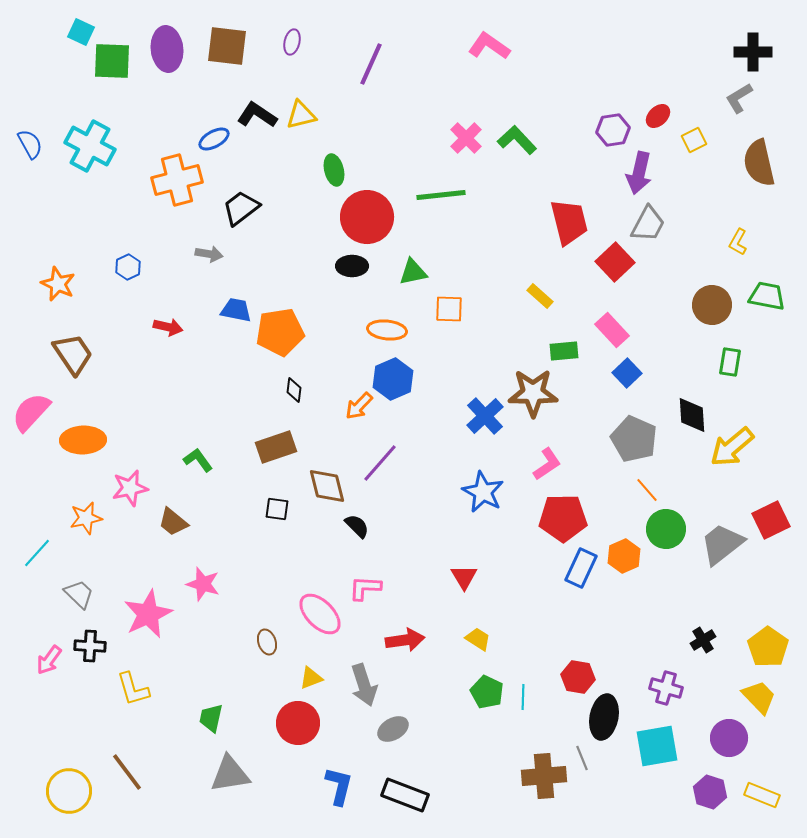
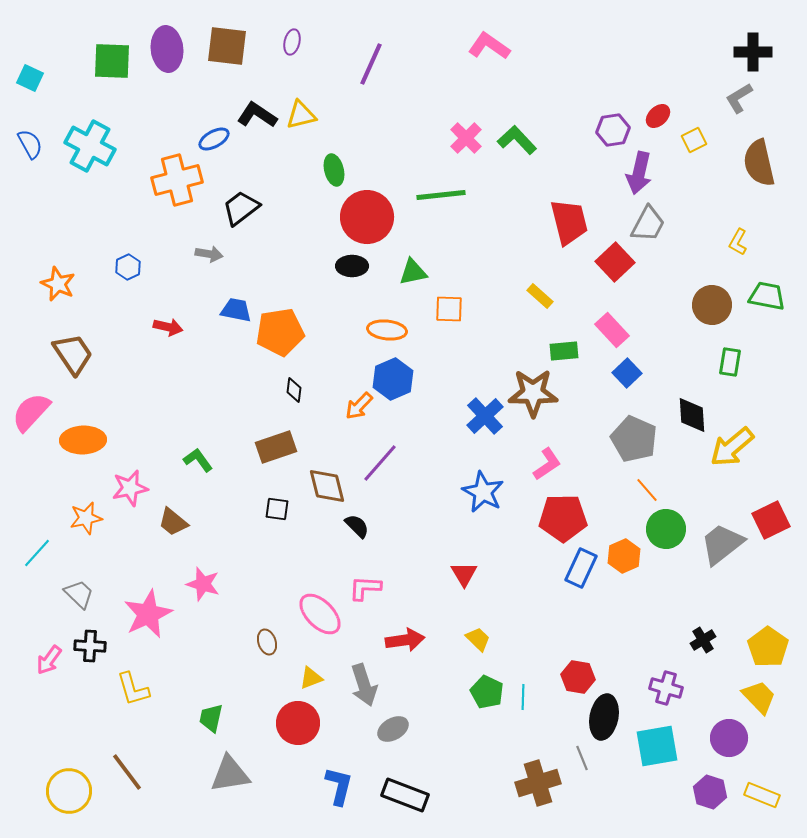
cyan square at (81, 32): moved 51 px left, 46 px down
red triangle at (464, 577): moved 3 px up
yellow trapezoid at (478, 639): rotated 12 degrees clockwise
brown cross at (544, 776): moved 6 px left, 7 px down; rotated 12 degrees counterclockwise
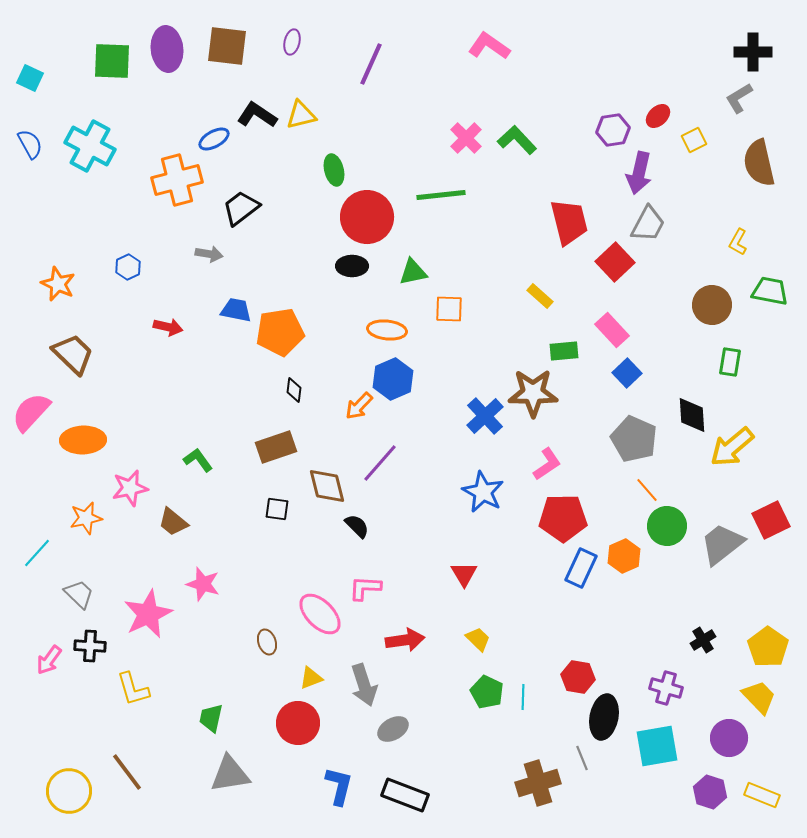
green trapezoid at (767, 296): moved 3 px right, 5 px up
brown trapezoid at (73, 354): rotated 12 degrees counterclockwise
green circle at (666, 529): moved 1 px right, 3 px up
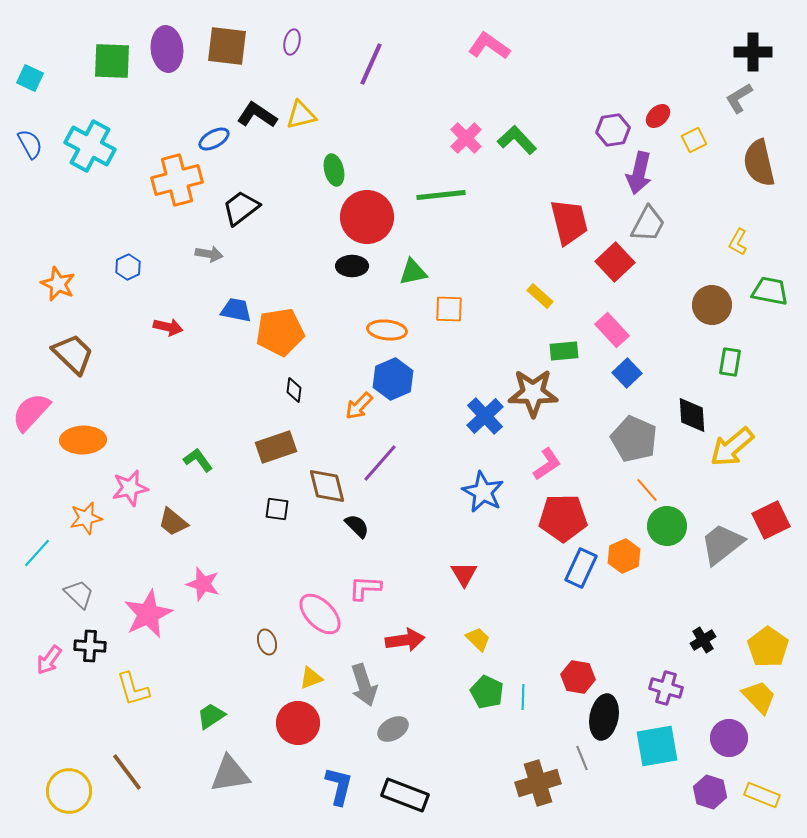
green trapezoid at (211, 718): moved 2 px up; rotated 44 degrees clockwise
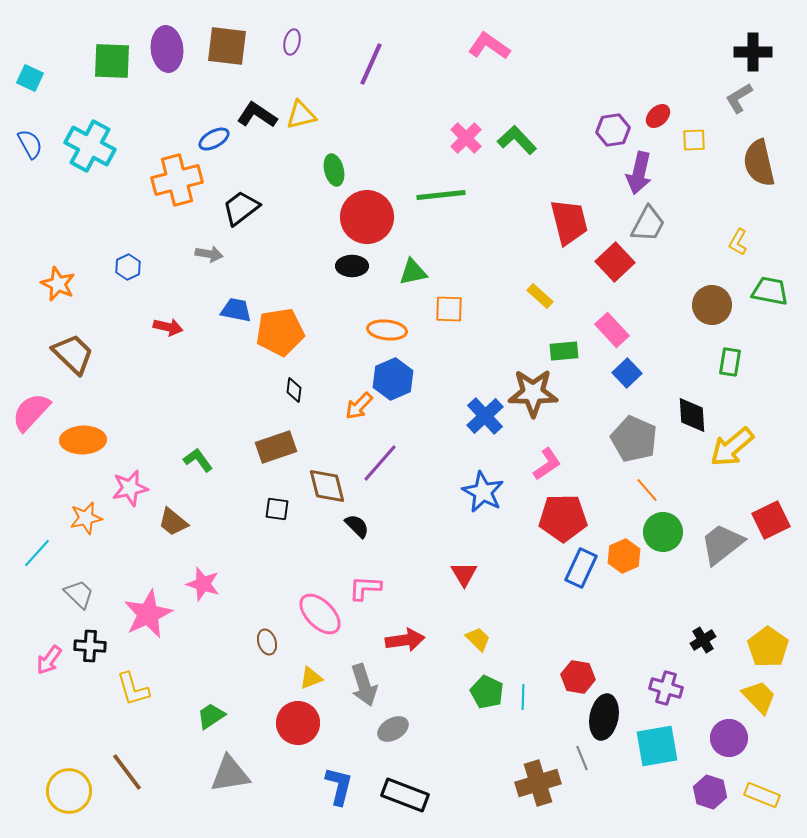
yellow square at (694, 140): rotated 25 degrees clockwise
green circle at (667, 526): moved 4 px left, 6 px down
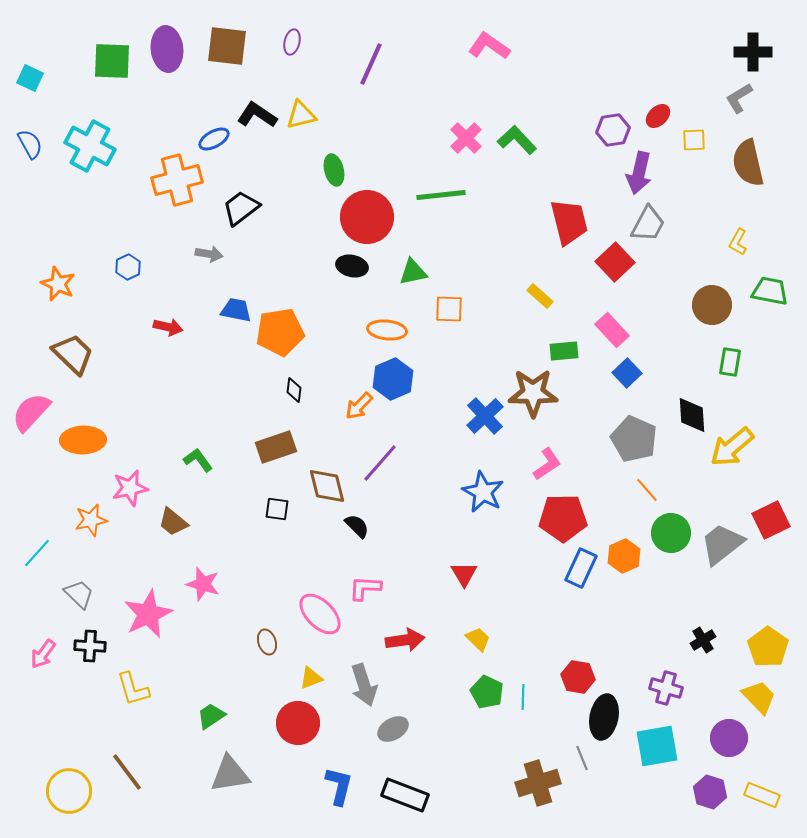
brown semicircle at (759, 163): moved 11 px left
black ellipse at (352, 266): rotated 12 degrees clockwise
orange star at (86, 518): moved 5 px right, 2 px down
green circle at (663, 532): moved 8 px right, 1 px down
pink arrow at (49, 660): moved 6 px left, 6 px up
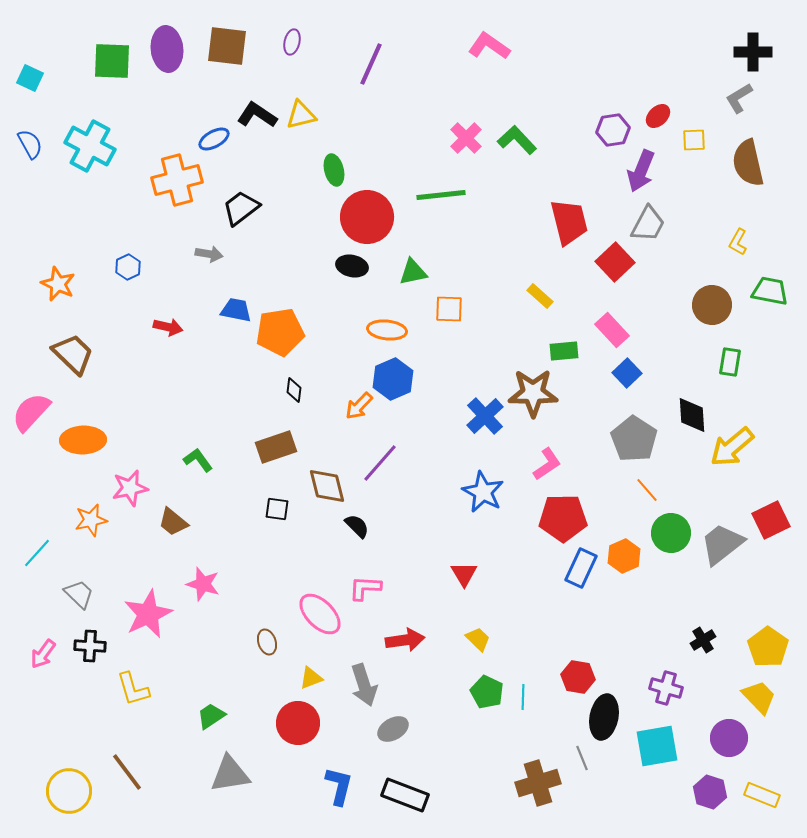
purple arrow at (639, 173): moved 2 px right, 2 px up; rotated 9 degrees clockwise
gray pentagon at (634, 439): rotated 9 degrees clockwise
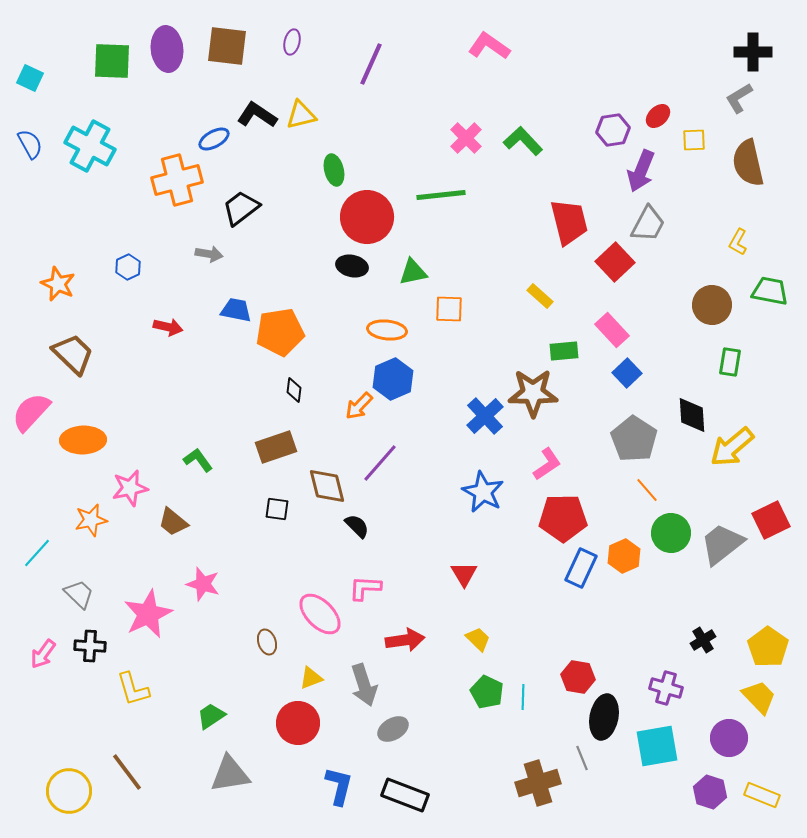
green L-shape at (517, 140): moved 6 px right, 1 px down
